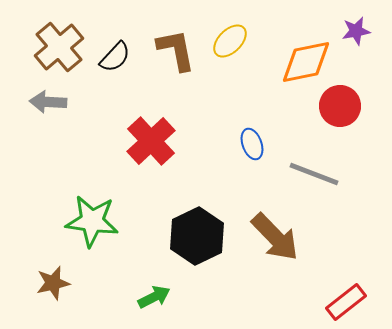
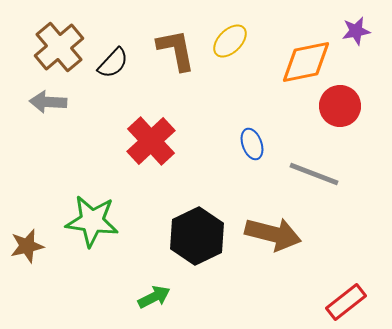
black semicircle: moved 2 px left, 6 px down
brown arrow: moved 2 px left, 3 px up; rotated 32 degrees counterclockwise
brown star: moved 26 px left, 37 px up
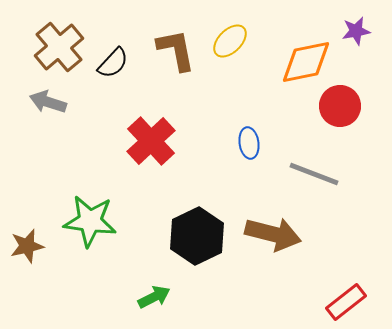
gray arrow: rotated 15 degrees clockwise
blue ellipse: moved 3 px left, 1 px up; rotated 12 degrees clockwise
green star: moved 2 px left
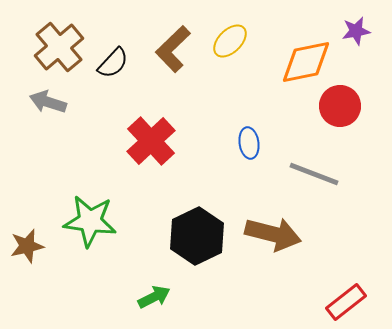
brown L-shape: moved 3 px left, 1 px up; rotated 123 degrees counterclockwise
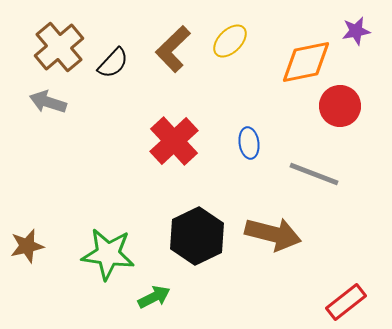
red cross: moved 23 px right
green star: moved 18 px right, 33 px down
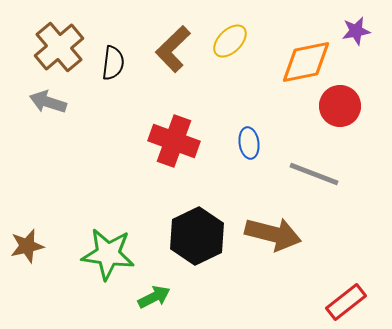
black semicircle: rotated 36 degrees counterclockwise
red cross: rotated 27 degrees counterclockwise
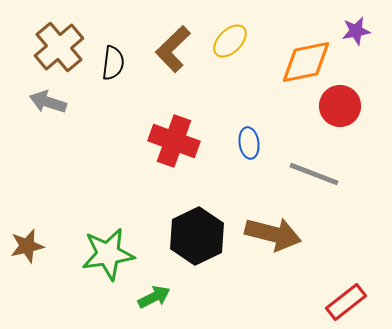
green star: rotated 16 degrees counterclockwise
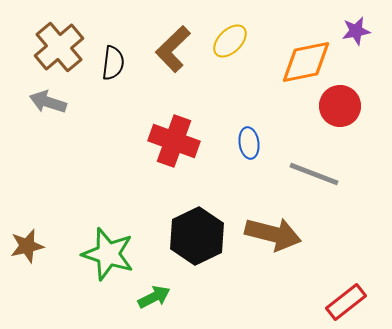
green star: rotated 26 degrees clockwise
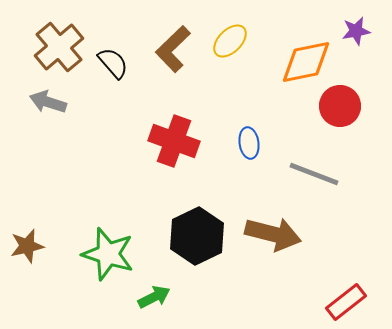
black semicircle: rotated 48 degrees counterclockwise
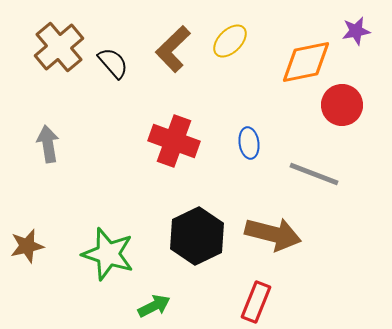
gray arrow: moved 42 px down; rotated 63 degrees clockwise
red circle: moved 2 px right, 1 px up
green arrow: moved 9 px down
red rectangle: moved 90 px left; rotated 30 degrees counterclockwise
